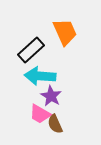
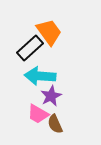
orange trapezoid: moved 16 px left; rotated 12 degrees counterclockwise
black rectangle: moved 1 px left, 2 px up
purple star: rotated 15 degrees clockwise
pink trapezoid: moved 2 px left
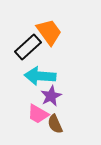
black rectangle: moved 2 px left, 1 px up
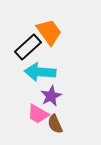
cyan arrow: moved 4 px up
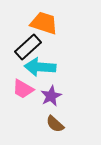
orange trapezoid: moved 5 px left, 9 px up; rotated 36 degrees counterclockwise
cyan arrow: moved 5 px up
pink trapezoid: moved 15 px left, 25 px up
brown semicircle: rotated 24 degrees counterclockwise
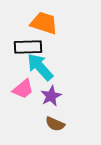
black rectangle: rotated 40 degrees clockwise
cyan arrow: rotated 44 degrees clockwise
pink trapezoid: rotated 70 degrees counterclockwise
brown semicircle: rotated 18 degrees counterclockwise
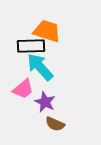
orange trapezoid: moved 3 px right, 8 px down
black rectangle: moved 3 px right, 1 px up
purple star: moved 6 px left, 6 px down; rotated 20 degrees counterclockwise
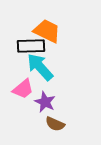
orange trapezoid: rotated 8 degrees clockwise
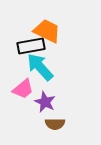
black rectangle: rotated 8 degrees counterclockwise
brown semicircle: rotated 24 degrees counterclockwise
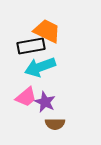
cyan arrow: rotated 68 degrees counterclockwise
pink trapezoid: moved 3 px right, 8 px down
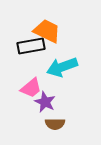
cyan arrow: moved 22 px right
pink trapezoid: moved 5 px right, 9 px up
